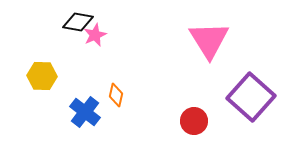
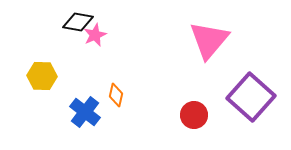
pink triangle: rotated 12 degrees clockwise
red circle: moved 6 px up
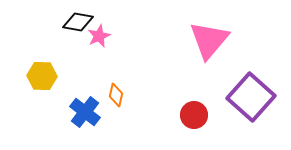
pink star: moved 4 px right, 1 px down
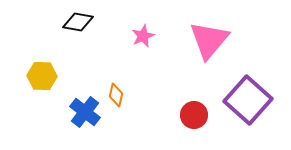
pink star: moved 44 px right
purple square: moved 3 px left, 3 px down
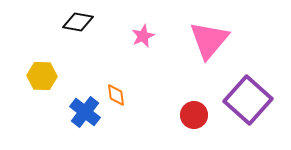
orange diamond: rotated 20 degrees counterclockwise
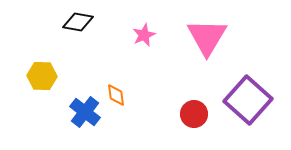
pink star: moved 1 px right, 1 px up
pink triangle: moved 2 px left, 3 px up; rotated 9 degrees counterclockwise
red circle: moved 1 px up
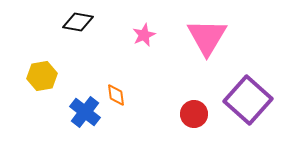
yellow hexagon: rotated 12 degrees counterclockwise
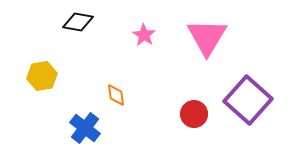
pink star: rotated 15 degrees counterclockwise
blue cross: moved 16 px down
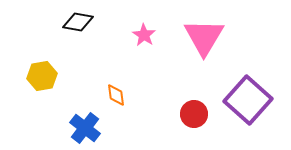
pink triangle: moved 3 px left
